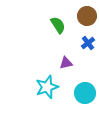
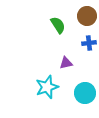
blue cross: moved 1 px right; rotated 32 degrees clockwise
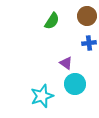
green semicircle: moved 6 px left, 4 px up; rotated 66 degrees clockwise
purple triangle: rotated 48 degrees clockwise
cyan star: moved 5 px left, 9 px down
cyan circle: moved 10 px left, 9 px up
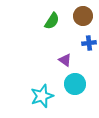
brown circle: moved 4 px left
purple triangle: moved 1 px left, 3 px up
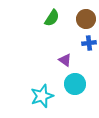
brown circle: moved 3 px right, 3 px down
green semicircle: moved 3 px up
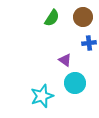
brown circle: moved 3 px left, 2 px up
cyan circle: moved 1 px up
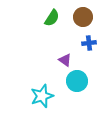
cyan circle: moved 2 px right, 2 px up
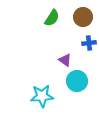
cyan star: rotated 15 degrees clockwise
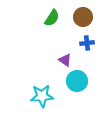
blue cross: moved 2 px left
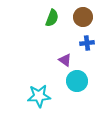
green semicircle: rotated 12 degrees counterclockwise
cyan star: moved 3 px left
